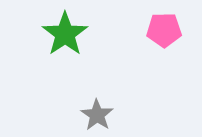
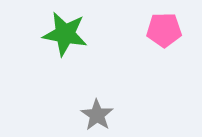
green star: rotated 27 degrees counterclockwise
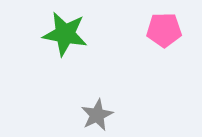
gray star: rotated 12 degrees clockwise
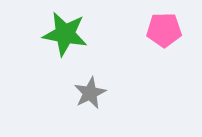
gray star: moved 7 px left, 22 px up
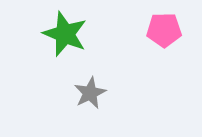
green star: rotated 12 degrees clockwise
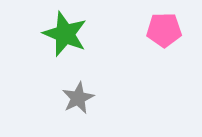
gray star: moved 12 px left, 5 px down
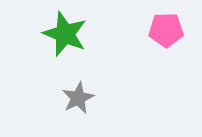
pink pentagon: moved 2 px right
